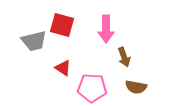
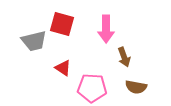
red square: moved 1 px up
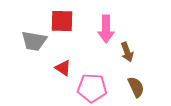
red square: moved 3 px up; rotated 15 degrees counterclockwise
gray trapezoid: rotated 24 degrees clockwise
brown arrow: moved 3 px right, 5 px up
brown semicircle: rotated 125 degrees counterclockwise
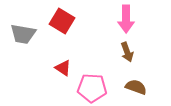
red square: rotated 30 degrees clockwise
pink arrow: moved 20 px right, 10 px up
gray trapezoid: moved 11 px left, 7 px up
brown semicircle: rotated 45 degrees counterclockwise
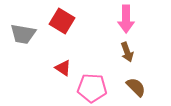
brown semicircle: rotated 25 degrees clockwise
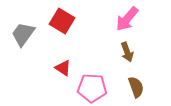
pink arrow: moved 1 px right; rotated 40 degrees clockwise
gray trapezoid: rotated 116 degrees clockwise
brown semicircle: rotated 25 degrees clockwise
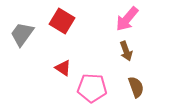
gray trapezoid: moved 1 px left
brown arrow: moved 1 px left, 1 px up
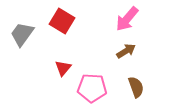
brown arrow: rotated 102 degrees counterclockwise
red triangle: rotated 36 degrees clockwise
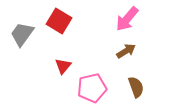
red square: moved 3 px left
red triangle: moved 2 px up
pink pentagon: rotated 16 degrees counterclockwise
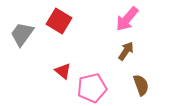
brown arrow: rotated 24 degrees counterclockwise
red triangle: moved 5 px down; rotated 30 degrees counterclockwise
brown semicircle: moved 5 px right, 2 px up
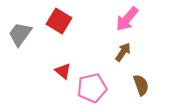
gray trapezoid: moved 2 px left
brown arrow: moved 3 px left, 1 px down
